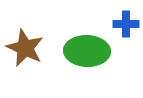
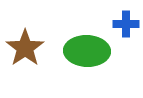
brown star: rotated 12 degrees clockwise
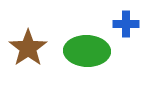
brown star: moved 3 px right
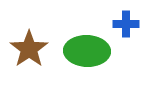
brown star: moved 1 px right, 1 px down
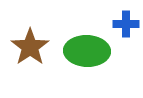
brown star: moved 1 px right, 2 px up
